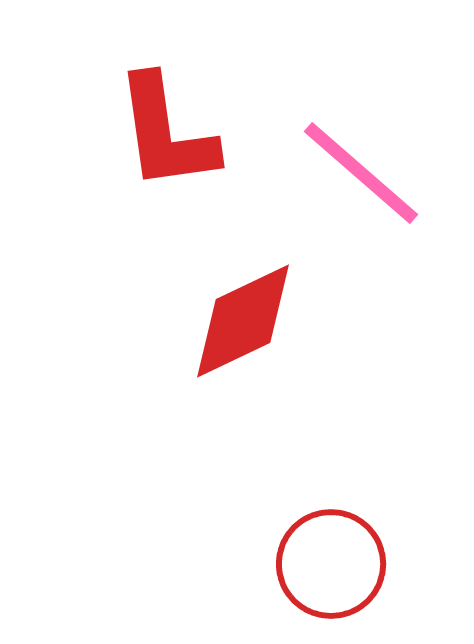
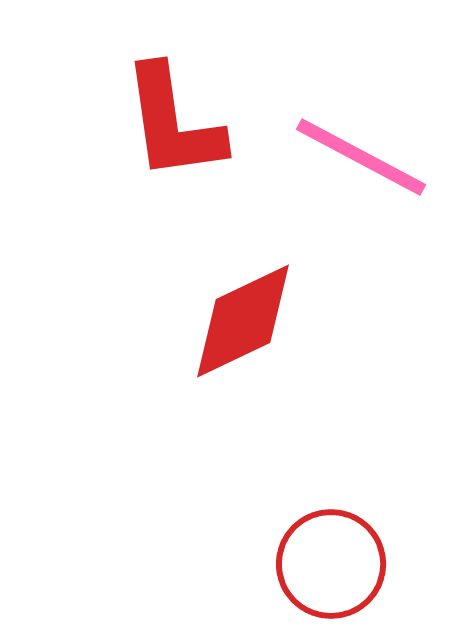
red L-shape: moved 7 px right, 10 px up
pink line: moved 16 px up; rotated 13 degrees counterclockwise
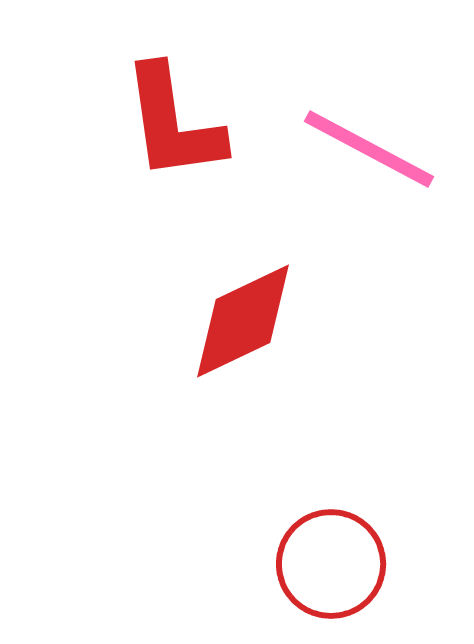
pink line: moved 8 px right, 8 px up
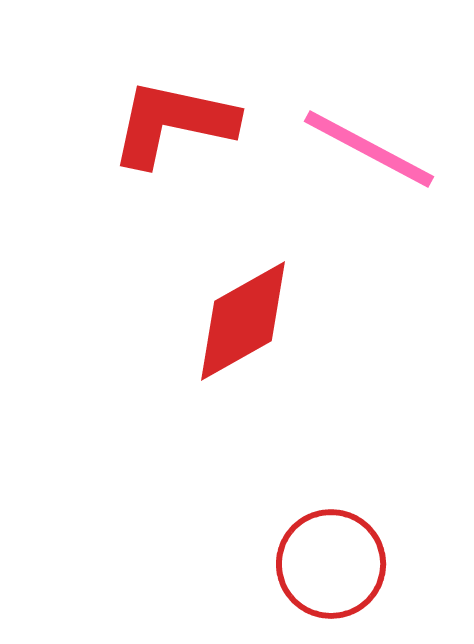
red L-shape: rotated 110 degrees clockwise
red diamond: rotated 4 degrees counterclockwise
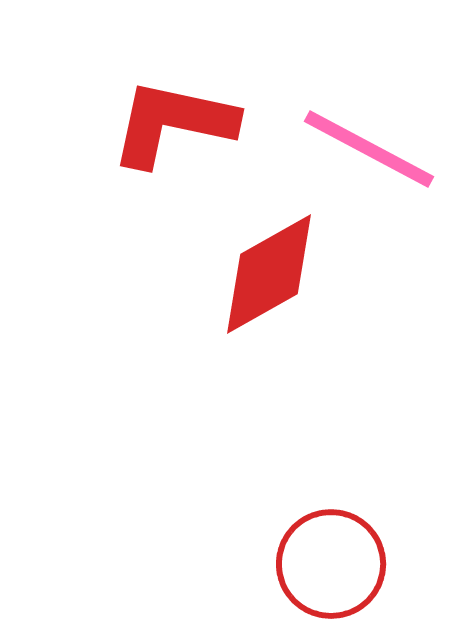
red diamond: moved 26 px right, 47 px up
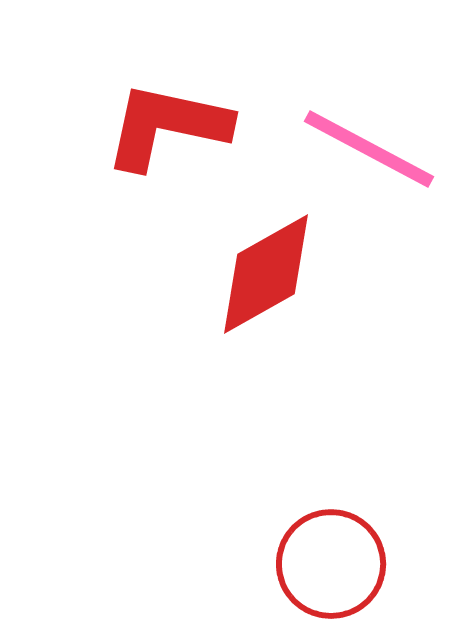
red L-shape: moved 6 px left, 3 px down
red diamond: moved 3 px left
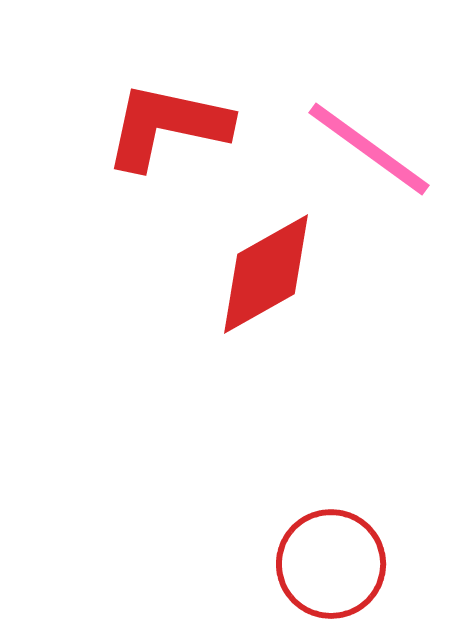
pink line: rotated 8 degrees clockwise
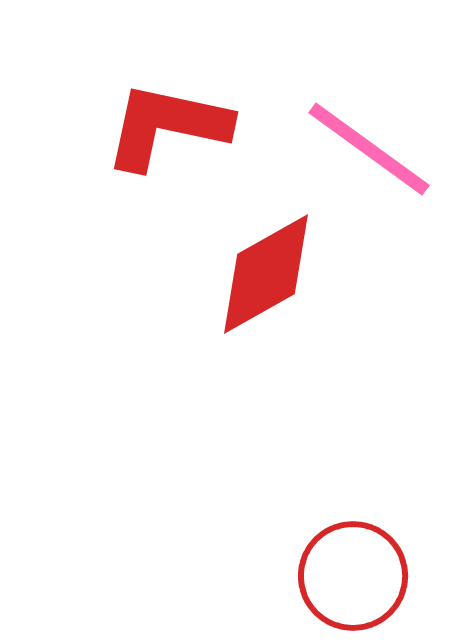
red circle: moved 22 px right, 12 px down
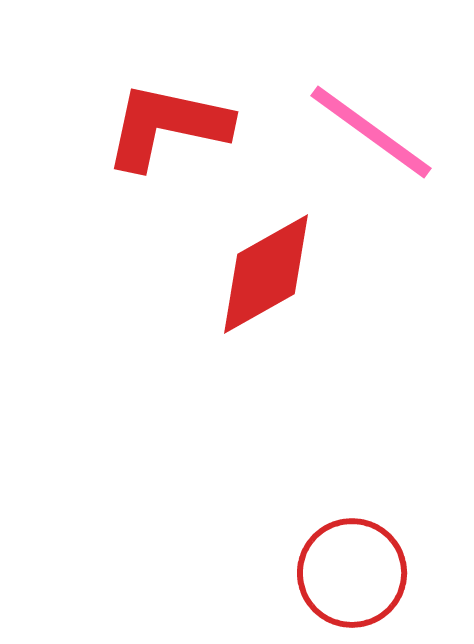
pink line: moved 2 px right, 17 px up
red circle: moved 1 px left, 3 px up
